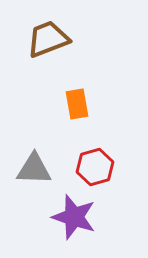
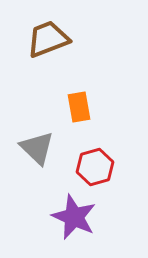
orange rectangle: moved 2 px right, 3 px down
gray triangle: moved 3 px right, 21 px up; rotated 42 degrees clockwise
purple star: rotated 6 degrees clockwise
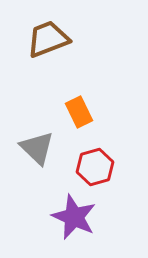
orange rectangle: moved 5 px down; rotated 16 degrees counterclockwise
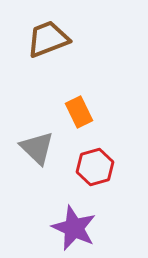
purple star: moved 11 px down
